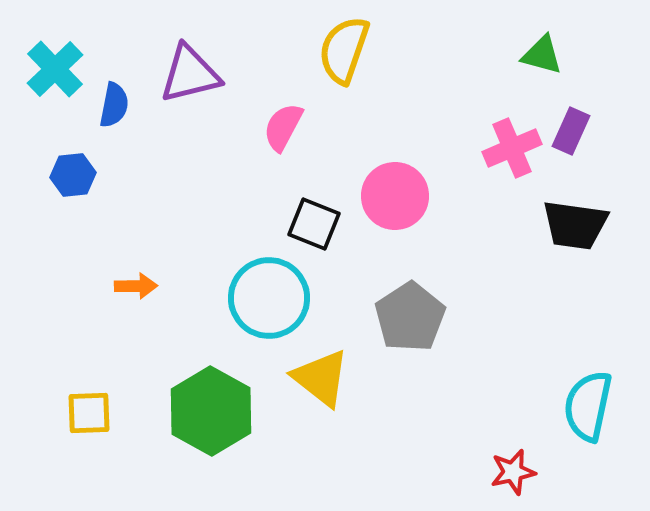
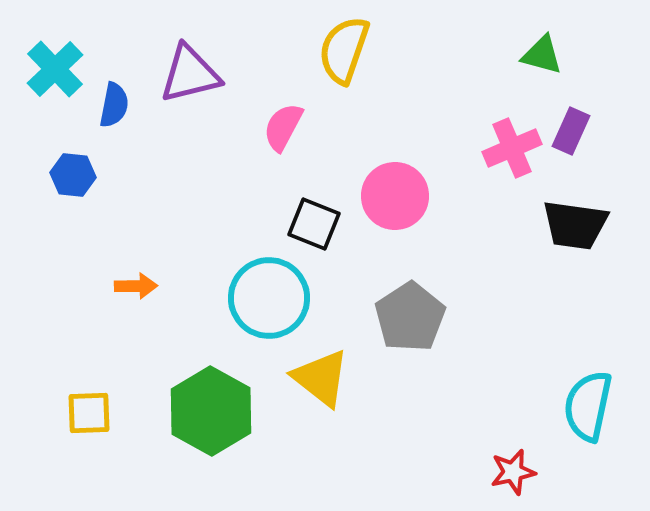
blue hexagon: rotated 12 degrees clockwise
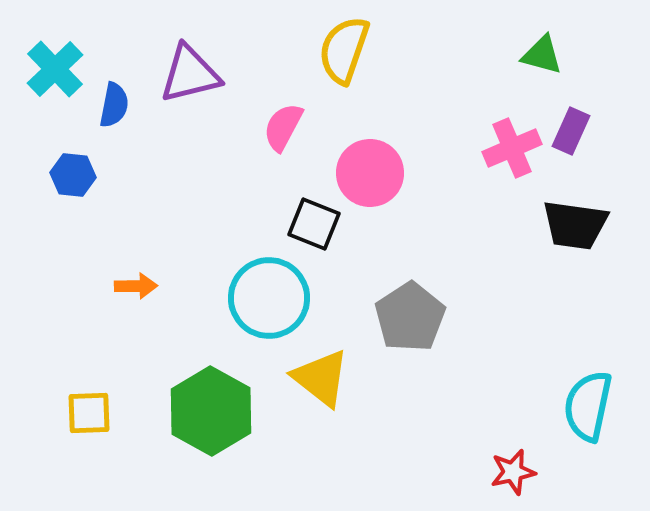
pink circle: moved 25 px left, 23 px up
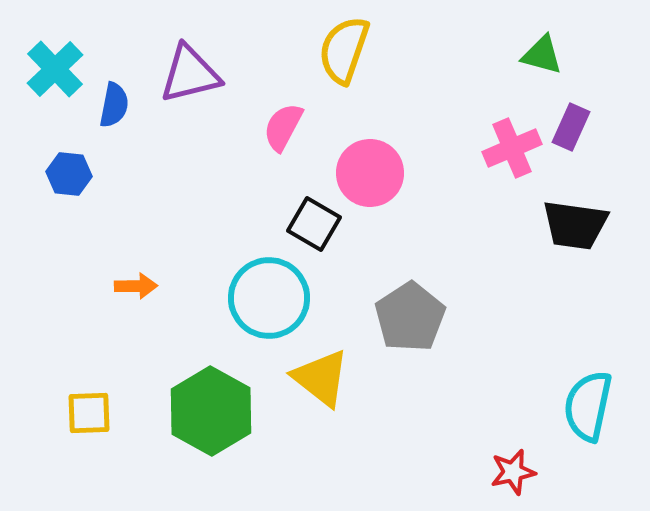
purple rectangle: moved 4 px up
blue hexagon: moved 4 px left, 1 px up
black square: rotated 8 degrees clockwise
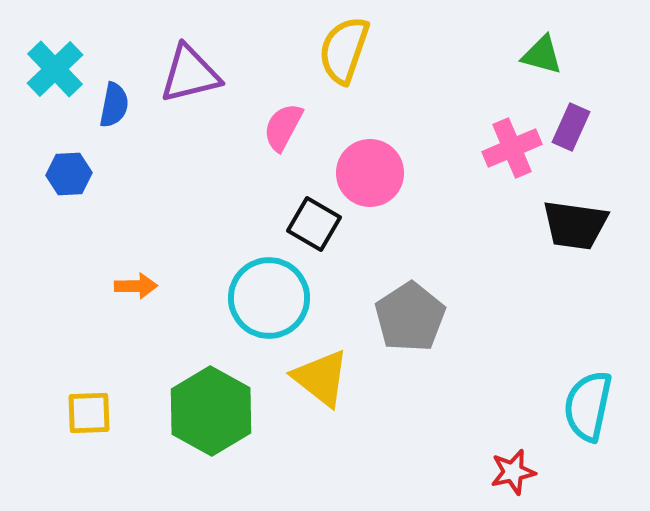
blue hexagon: rotated 9 degrees counterclockwise
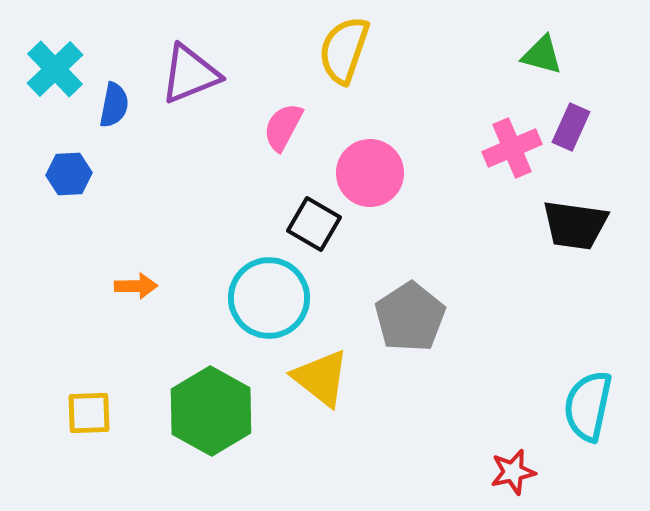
purple triangle: rotated 8 degrees counterclockwise
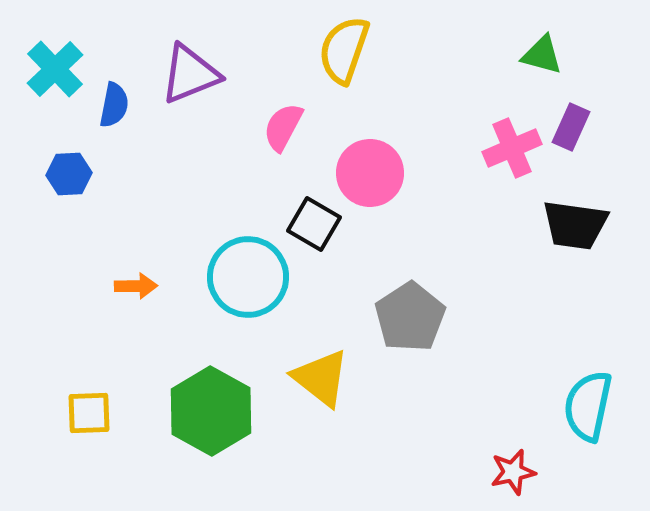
cyan circle: moved 21 px left, 21 px up
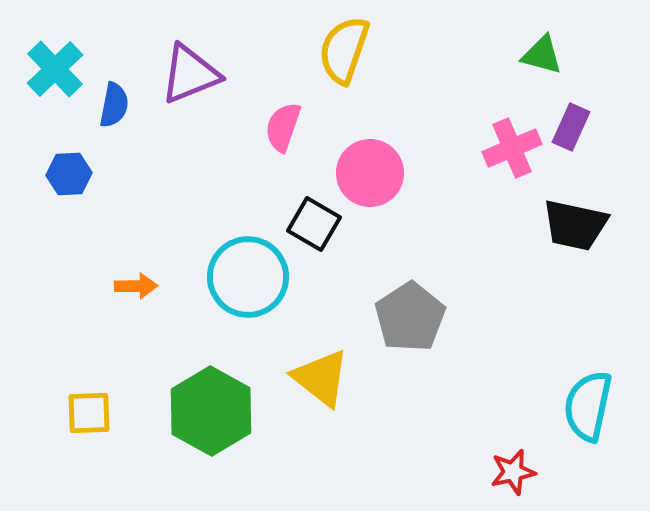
pink semicircle: rotated 9 degrees counterclockwise
black trapezoid: rotated 4 degrees clockwise
